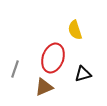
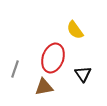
yellow semicircle: rotated 18 degrees counterclockwise
black triangle: rotated 48 degrees counterclockwise
brown triangle: rotated 12 degrees clockwise
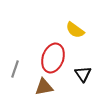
yellow semicircle: rotated 18 degrees counterclockwise
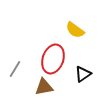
red ellipse: moved 1 px down
gray line: rotated 12 degrees clockwise
black triangle: rotated 30 degrees clockwise
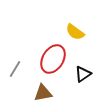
yellow semicircle: moved 2 px down
red ellipse: rotated 12 degrees clockwise
brown triangle: moved 1 px left, 6 px down
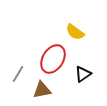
gray line: moved 3 px right, 5 px down
brown triangle: moved 1 px left, 3 px up
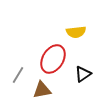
yellow semicircle: moved 1 px right; rotated 42 degrees counterclockwise
gray line: moved 1 px down
